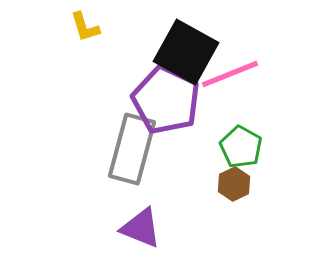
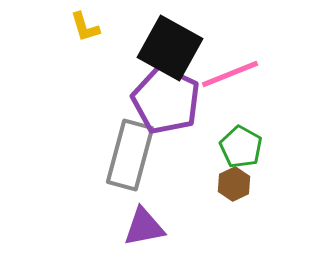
black square: moved 16 px left, 4 px up
gray rectangle: moved 2 px left, 6 px down
purple triangle: moved 3 px right, 1 px up; rotated 33 degrees counterclockwise
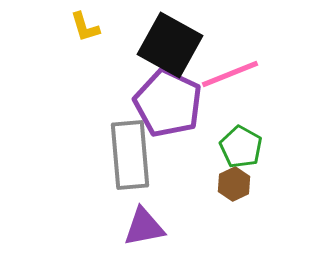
black square: moved 3 px up
purple pentagon: moved 2 px right, 3 px down
gray rectangle: rotated 20 degrees counterclockwise
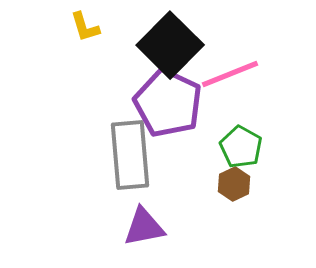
black square: rotated 16 degrees clockwise
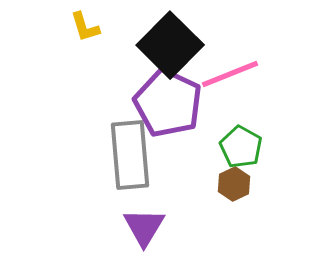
purple triangle: rotated 48 degrees counterclockwise
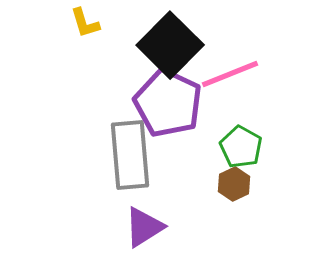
yellow L-shape: moved 4 px up
purple triangle: rotated 27 degrees clockwise
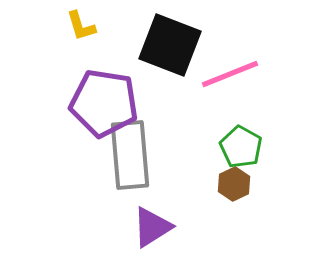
yellow L-shape: moved 4 px left, 3 px down
black square: rotated 24 degrees counterclockwise
purple pentagon: moved 64 px left; rotated 16 degrees counterclockwise
purple triangle: moved 8 px right
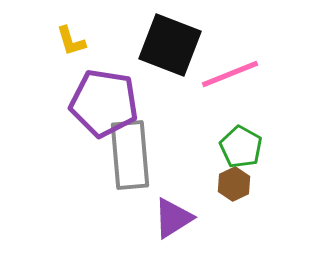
yellow L-shape: moved 10 px left, 15 px down
purple triangle: moved 21 px right, 9 px up
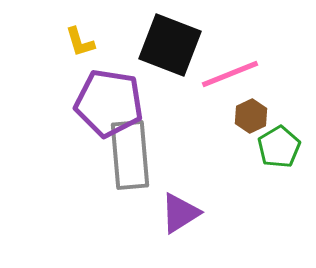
yellow L-shape: moved 9 px right, 1 px down
purple pentagon: moved 5 px right
green pentagon: moved 38 px right; rotated 12 degrees clockwise
brown hexagon: moved 17 px right, 68 px up
purple triangle: moved 7 px right, 5 px up
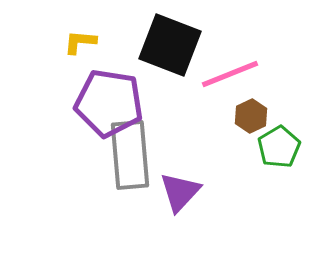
yellow L-shape: rotated 112 degrees clockwise
purple triangle: moved 21 px up; rotated 15 degrees counterclockwise
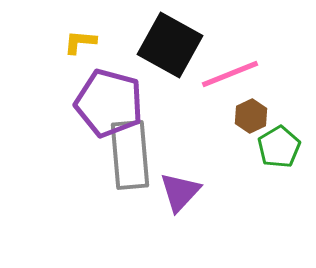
black square: rotated 8 degrees clockwise
purple pentagon: rotated 6 degrees clockwise
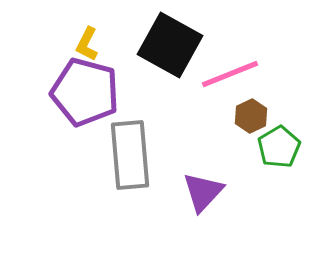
yellow L-shape: moved 7 px right, 2 px down; rotated 68 degrees counterclockwise
purple pentagon: moved 24 px left, 11 px up
purple triangle: moved 23 px right
